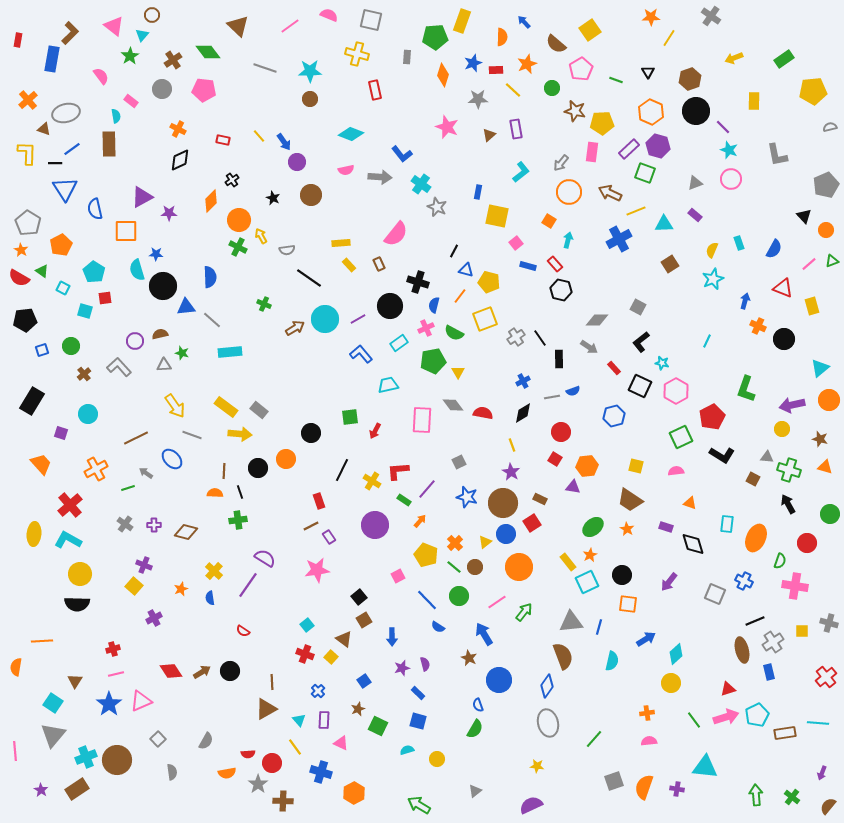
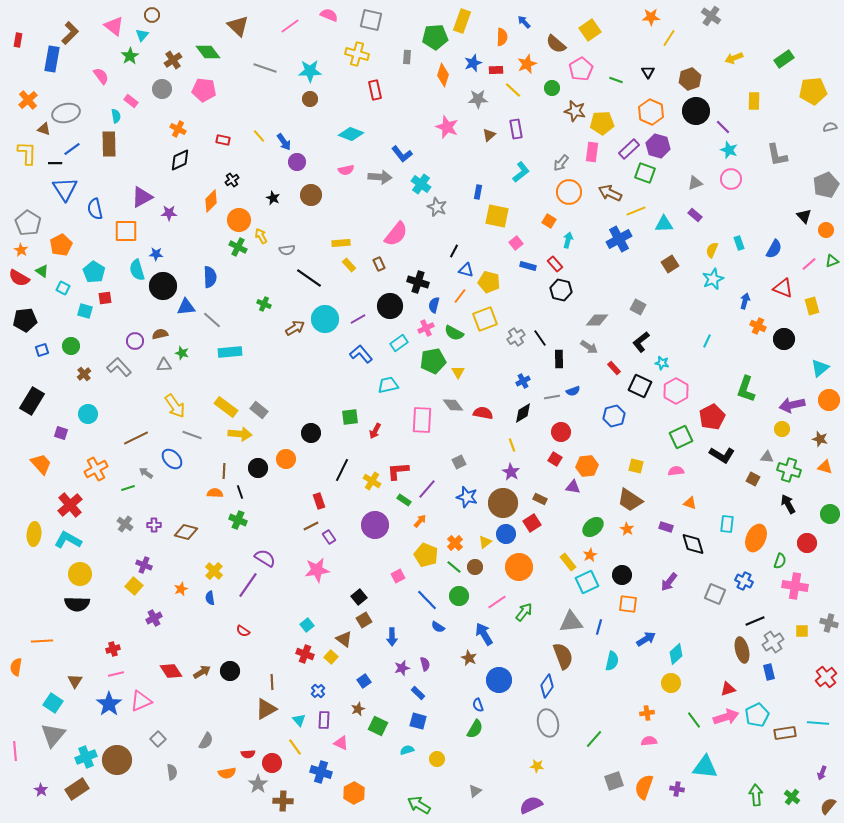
green cross at (238, 520): rotated 30 degrees clockwise
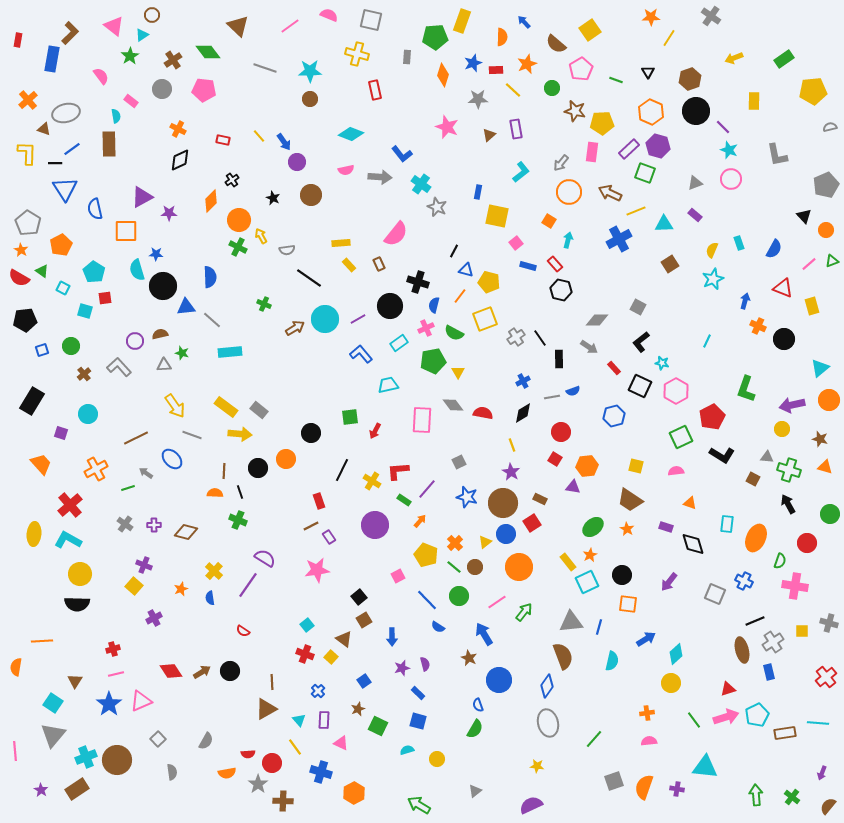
cyan triangle at (142, 35): rotated 16 degrees clockwise
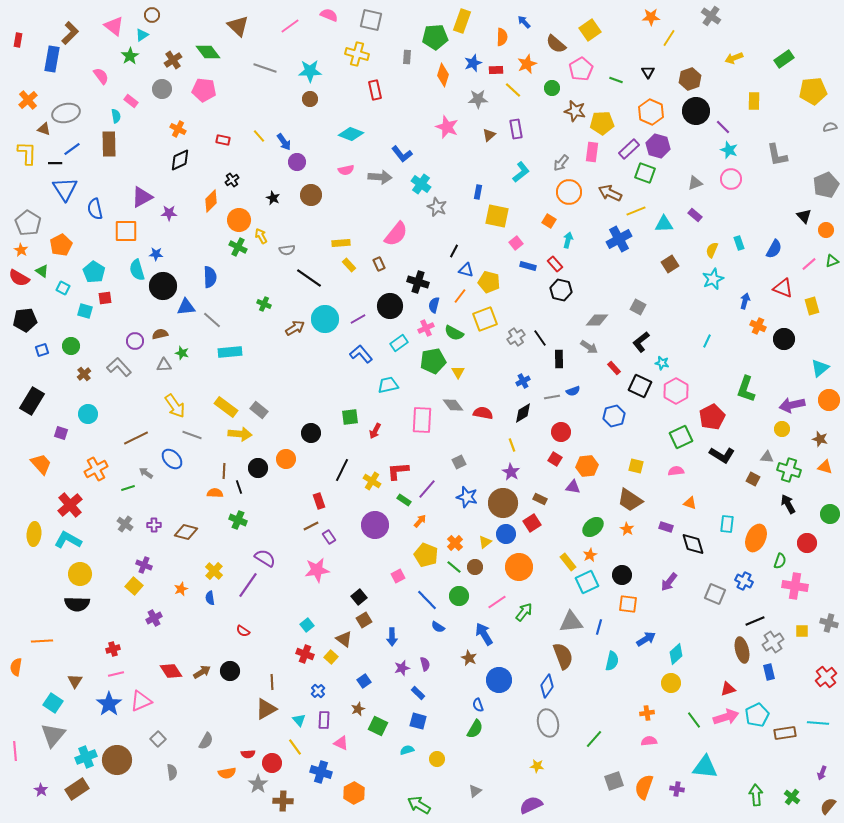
black line at (240, 492): moved 1 px left, 5 px up
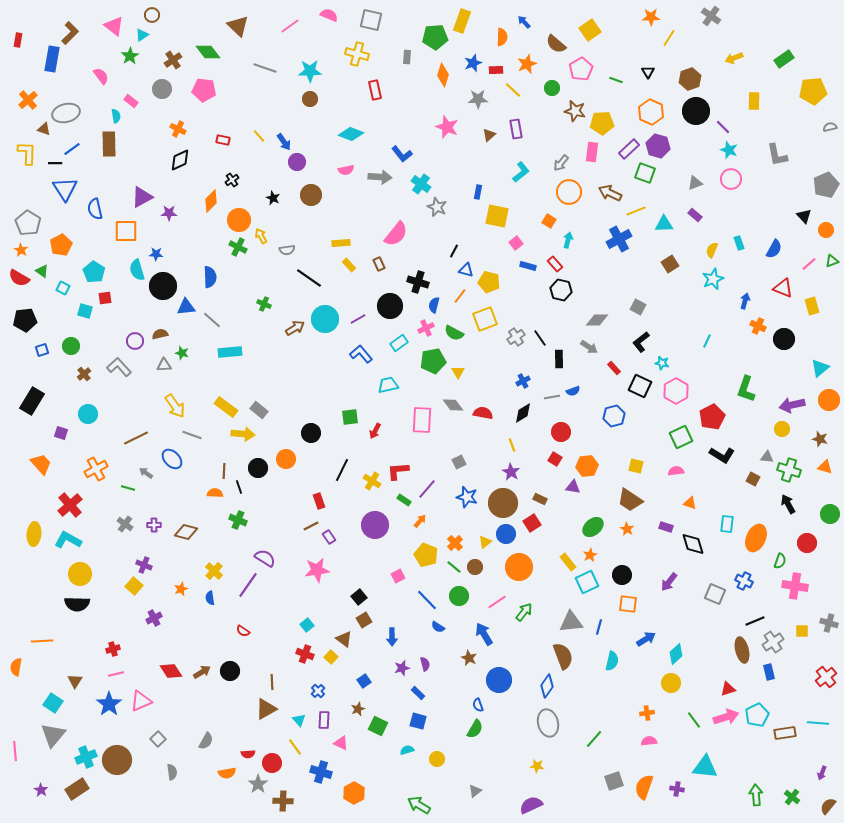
yellow arrow at (240, 434): moved 3 px right
green line at (128, 488): rotated 32 degrees clockwise
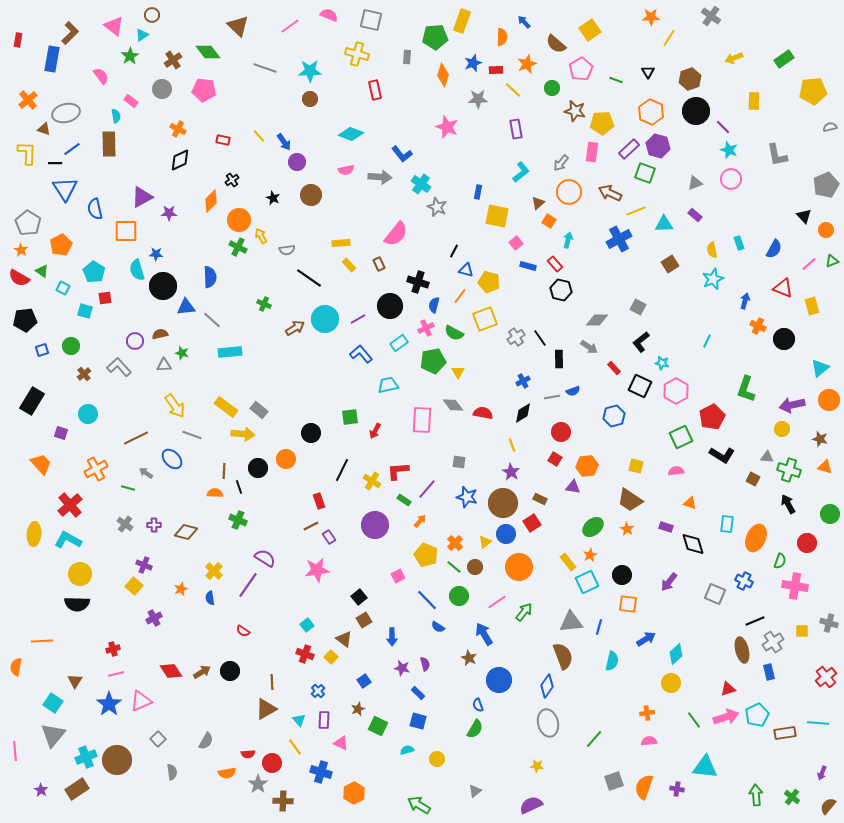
brown triangle at (489, 135): moved 49 px right, 68 px down
yellow semicircle at (712, 250): rotated 35 degrees counterclockwise
gray square at (459, 462): rotated 32 degrees clockwise
purple star at (402, 668): rotated 28 degrees clockwise
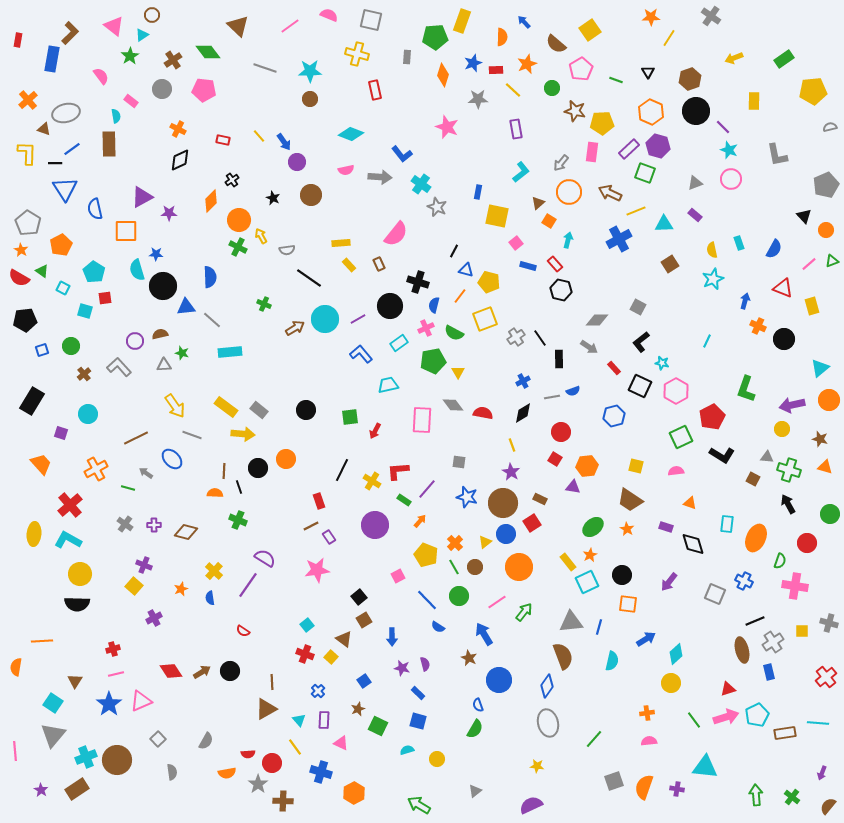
black circle at (311, 433): moved 5 px left, 23 px up
green line at (454, 567): rotated 21 degrees clockwise
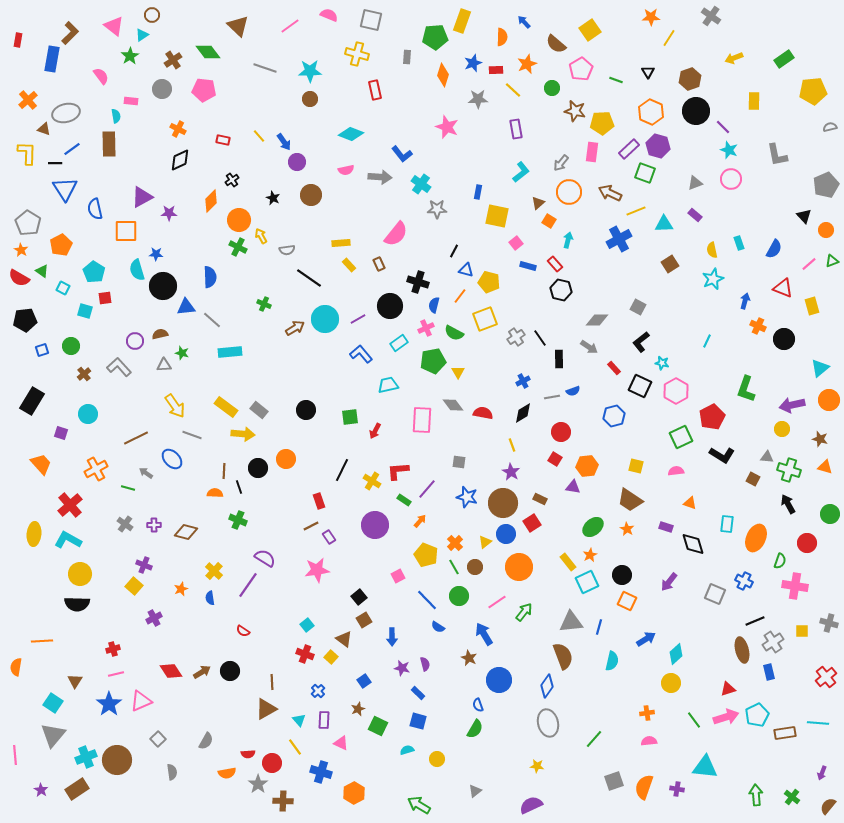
pink rectangle at (131, 101): rotated 32 degrees counterclockwise
gray star at (437, 207): moved 2 px down; rotated 24 degrees counterclockwise
orange square at (628, 604): moved 1 px left, 3 px up; rotated 18 degrees clockwise
pink line at (15, 751): moved 4 px down
